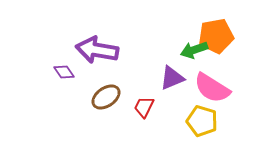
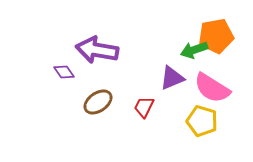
brown ellipse: moved 8 px left, 5 px down
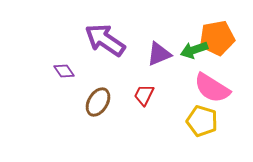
orange pentagon: moved 1 px right, 2 px down
purple arrow: moved 8 px right, 10 px up; rotated 24 degrees clockwise
purple diamond: moved 1 px up
purple triangle: moved 13 px left, 24 px up
brown ellipse: rotated 24 degrees counterclockwise
red trapezoid: moved 12 px up
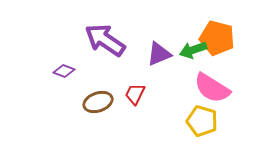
orange pentagon: rotated 24 degrees clockwise
green arrow: moved 1 px left
purple diamond: rotated 35 degrees counterclockwise
red trapezoid: moved 9 px left, 1 px up
brown ellipse: rotated 40 degrees clockwise
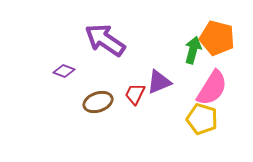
green arrow: rotated 124 degrees clockwise
purple triangle: moved 28 px down
pink semicircle: rotated 90 degrees counterclockwise
yellow pentagon: moved 2 px up
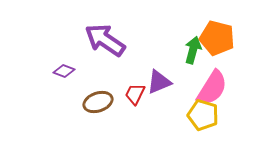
yellow pentagon: moved 1 px right, 4 px up
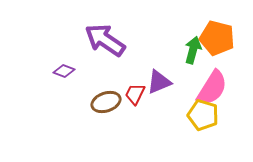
brown ellipse: moved 8 px right
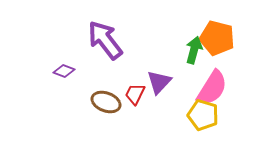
purple arrow: rotated 18 degrees clockwise
green arrow: moved 1 px right
purple triangle: rotated 24 degrees counterclockwise
brown ellipse: rotated 40 degrees clockwise
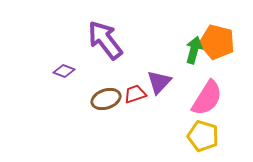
orange pentagon: moved 4 px down
pink semicircle: moved 5 px left, 10 px down
red trapezoid: rotated 45 degrees clockwise
brown ellipse: moved 3 px up; rotated 40 degrees counterclockwise
yellow pentagon: moved 21 px down
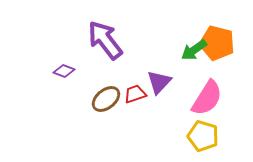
orange pentagon: moved 1 px down
green arrow: rotated 140 degrees counterclockwise
brown ellipse: rotated 20 degrees counterclockwise
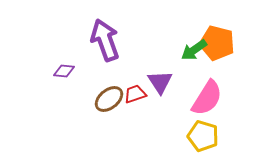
purple arrow: rotated 18 degrees clockwise
purple diamond: rotated 15 degrees counterclockwise
purple triangle: moved 1 px right; rotated 16 degrees counterclockwise
brown ellipse: moved 3 px right
